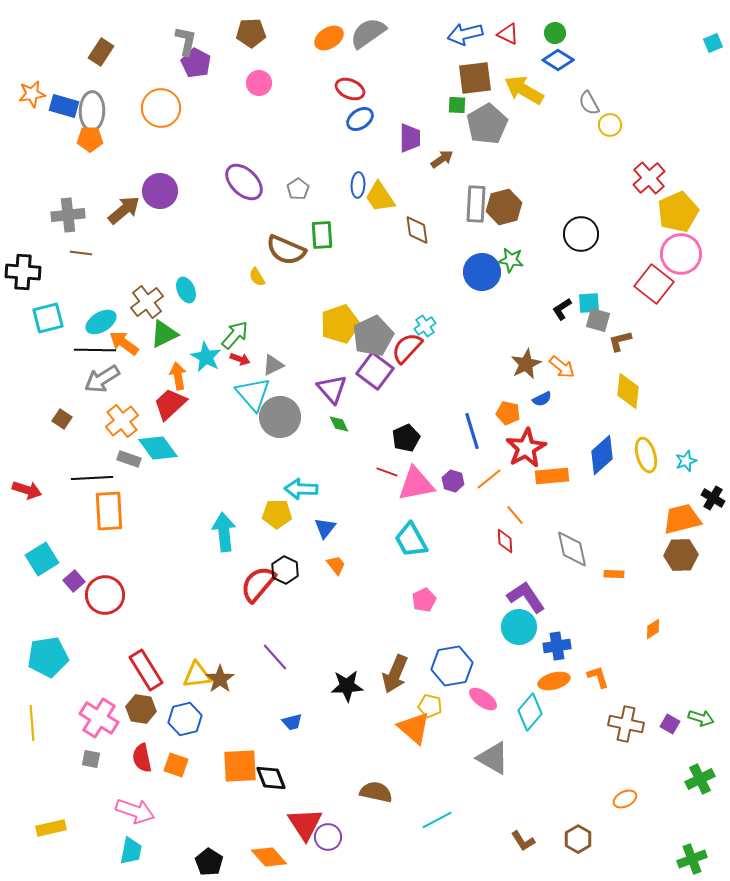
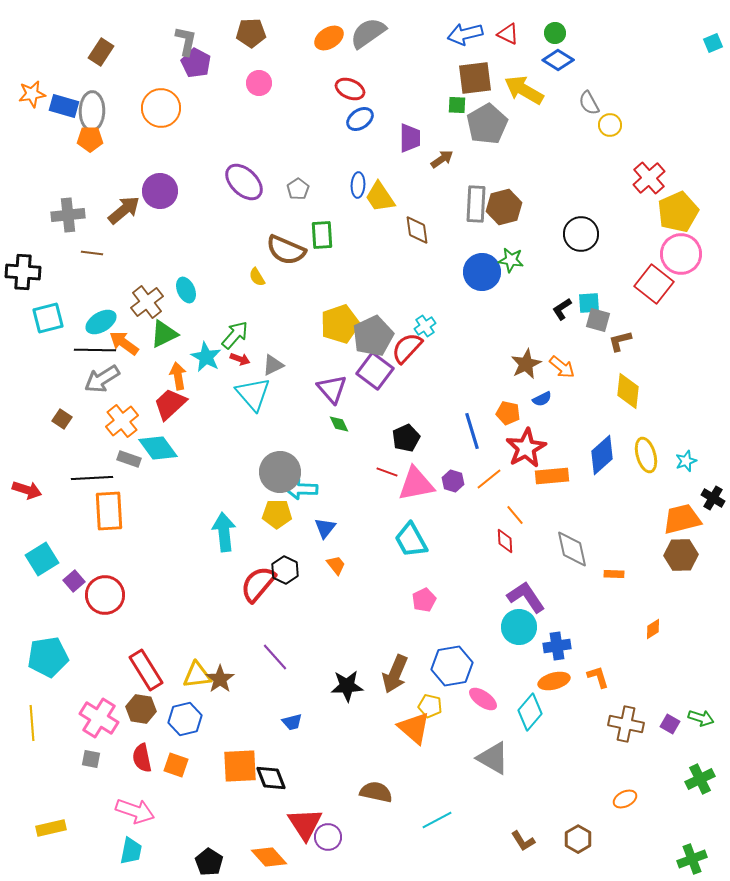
brown line at (81, 253): moved 11 px right
gray circle at (280, 417): moved 55 px down
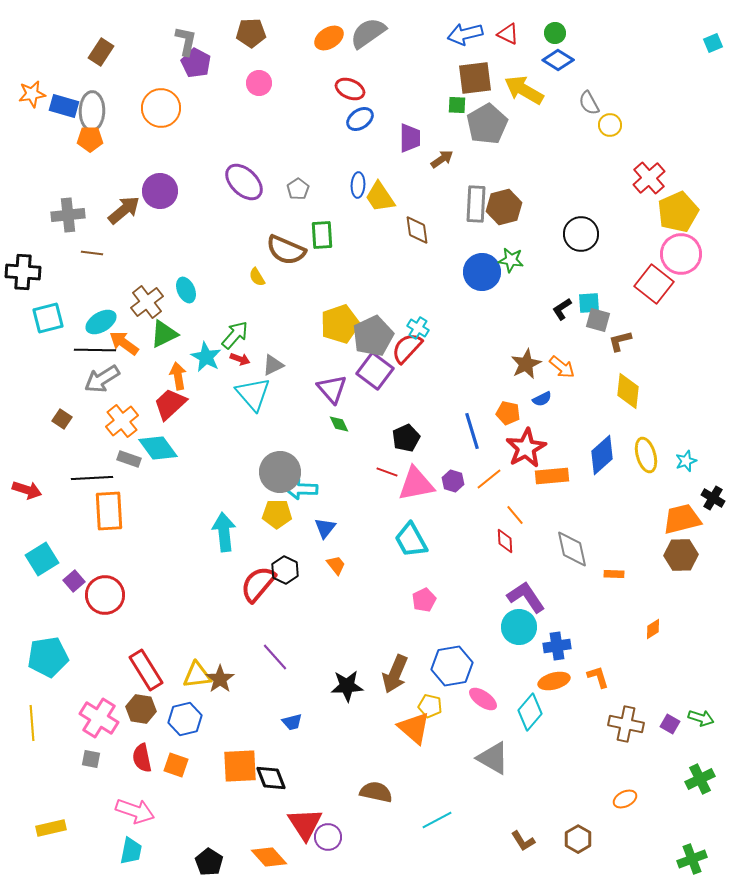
cyan cross at (425, 326): moved 7 px left, 2 px down; rotated 25 degrees counterclockwise
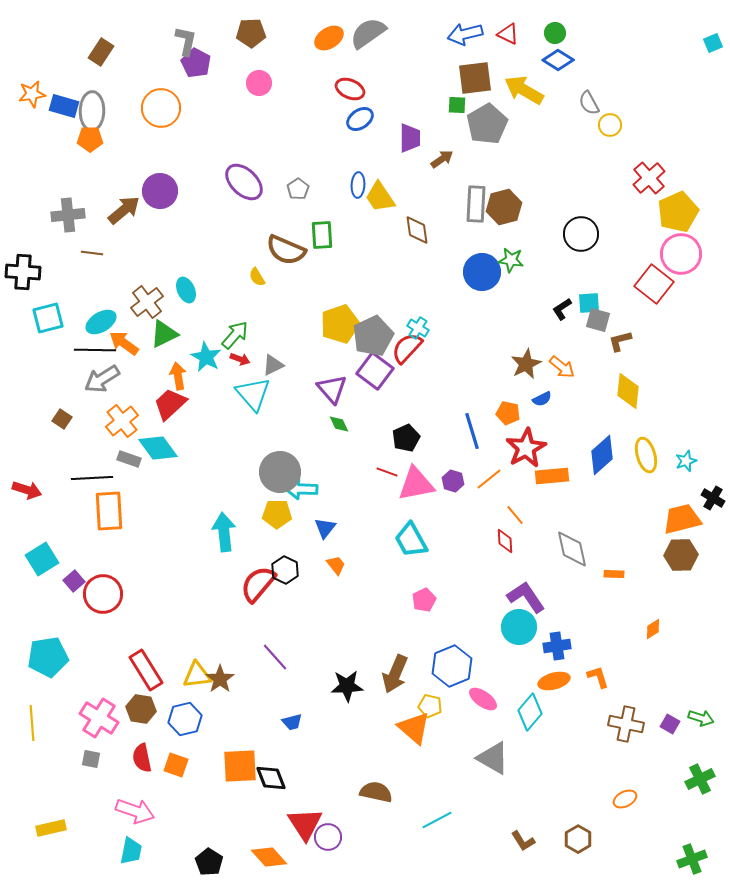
red circle at (105, 595): moved 2 px left, 1 px up
blue hexagon at (452, 666): rotated 12 degrees counterclockwise
